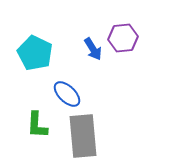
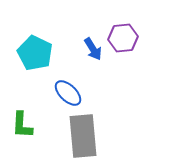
blue ellipse: moved 1 px right, 1 px up
green L-shape: moved 15 px left
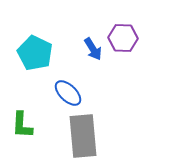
purple hexagon: rotated 8 degrees clockwise
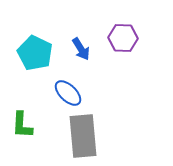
blue arrow: moved 12 px left
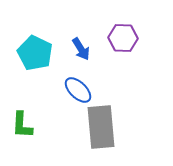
blue ellipse: moved 10 px right, 3 px up
gray rectangle: moved 18 px right, 9 px up
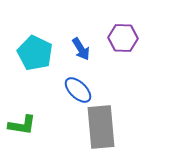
green L-shape: rotated 84 degrees counterclockwise
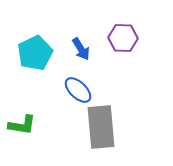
cyan pentagon: rotated 20 degrees clockwise
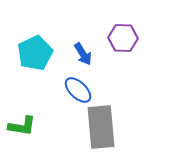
blue arrow: moved 2 px right, 5 px down
green L-shape: moved 1 px down
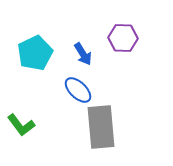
green L-shape: moved 1 px left, 1 px up; rotated 44 degrees clockwise
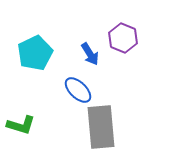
purple hexagon: rotated 20 degrees clockwise
blue arrow: moved 7 px right
green L-shape: rotated 36 degrees counterclockwise
